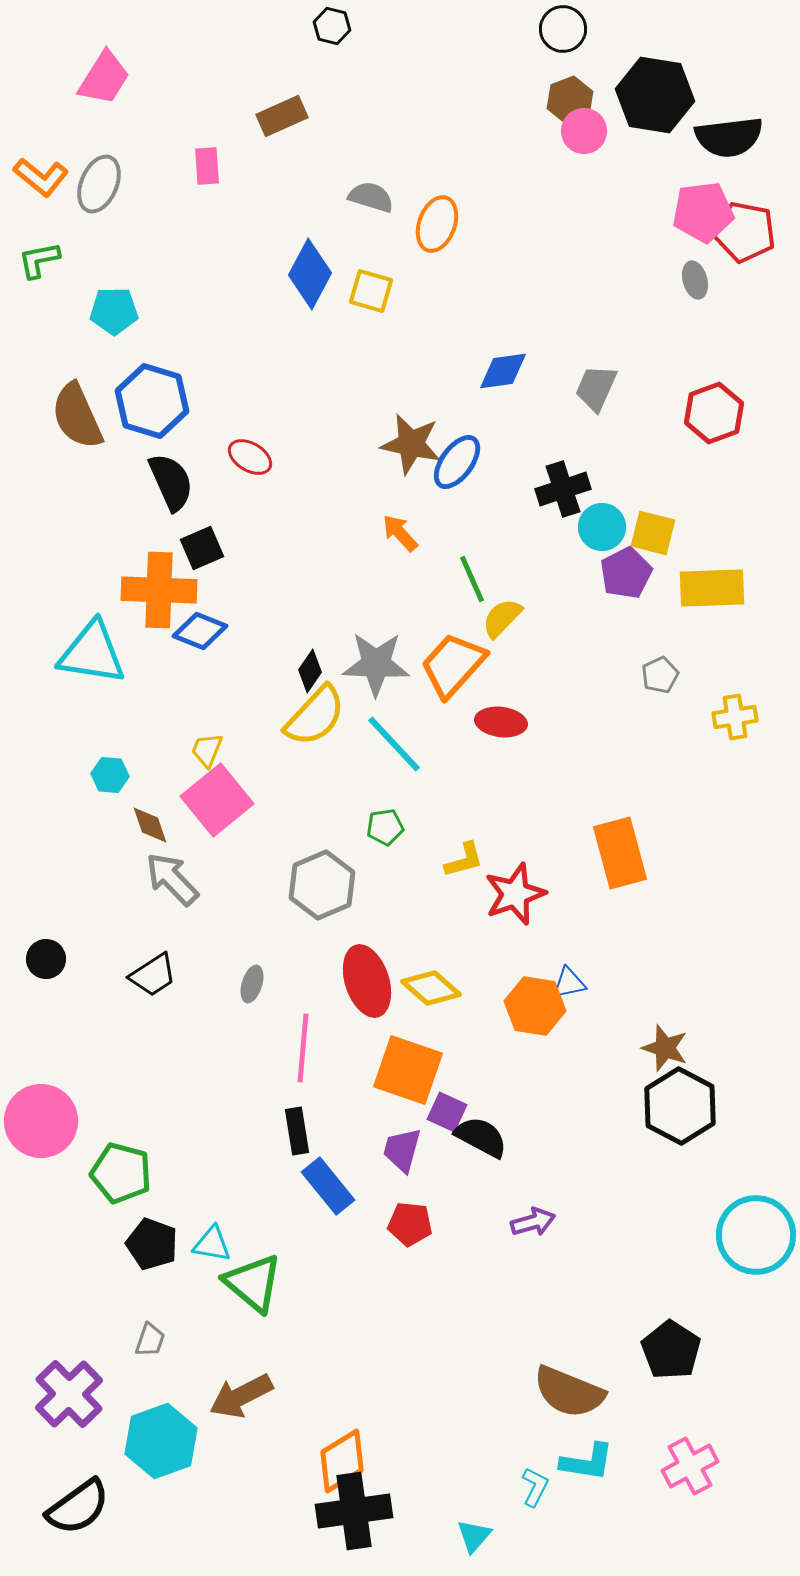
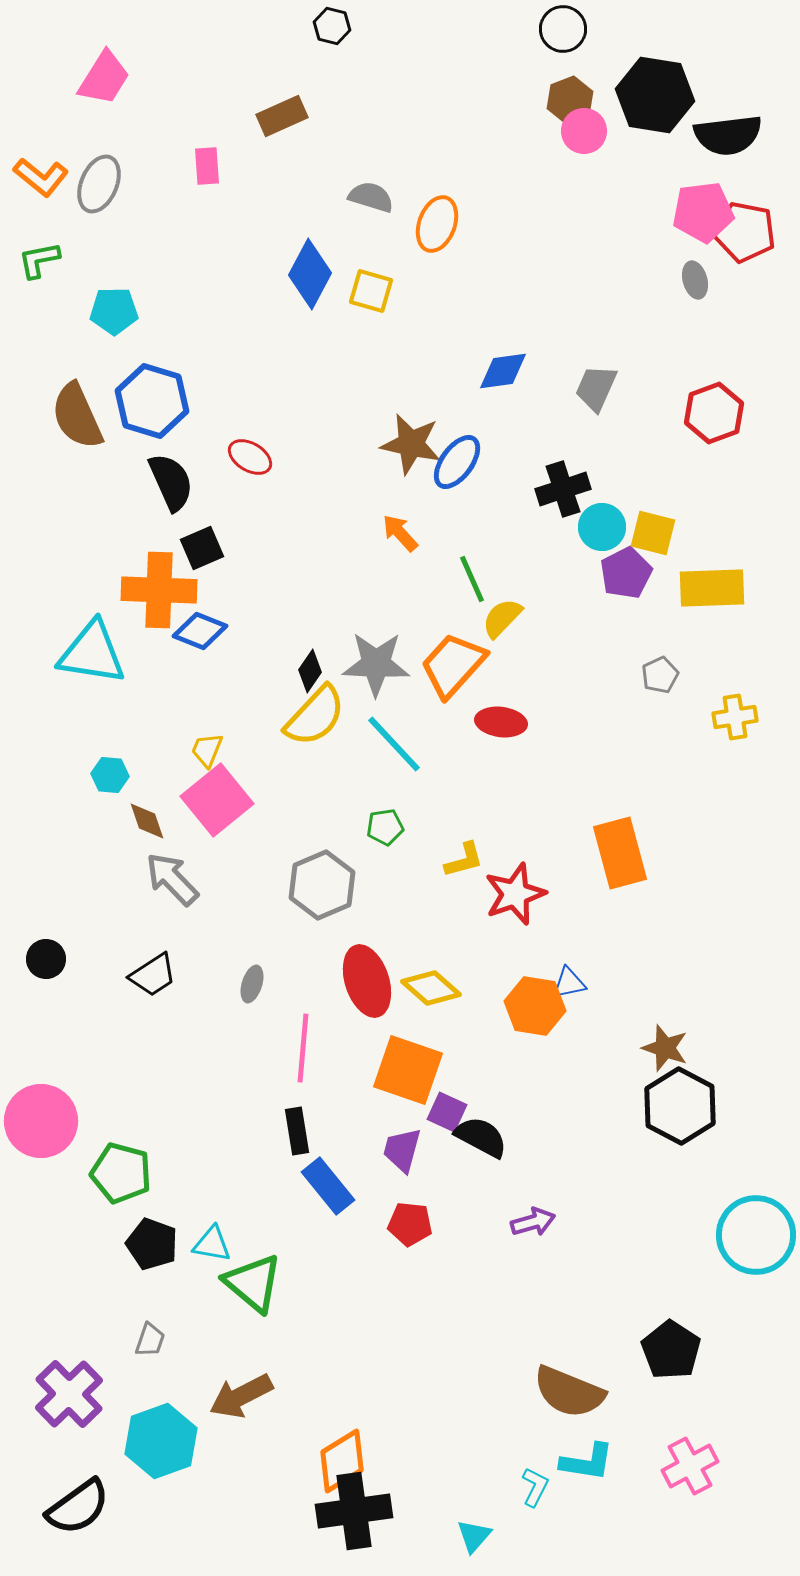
black semicircle at (729, 137): moved 1 px left, 2 px up
brown diamond at (150, 825): moved 3 px left, 4 px up
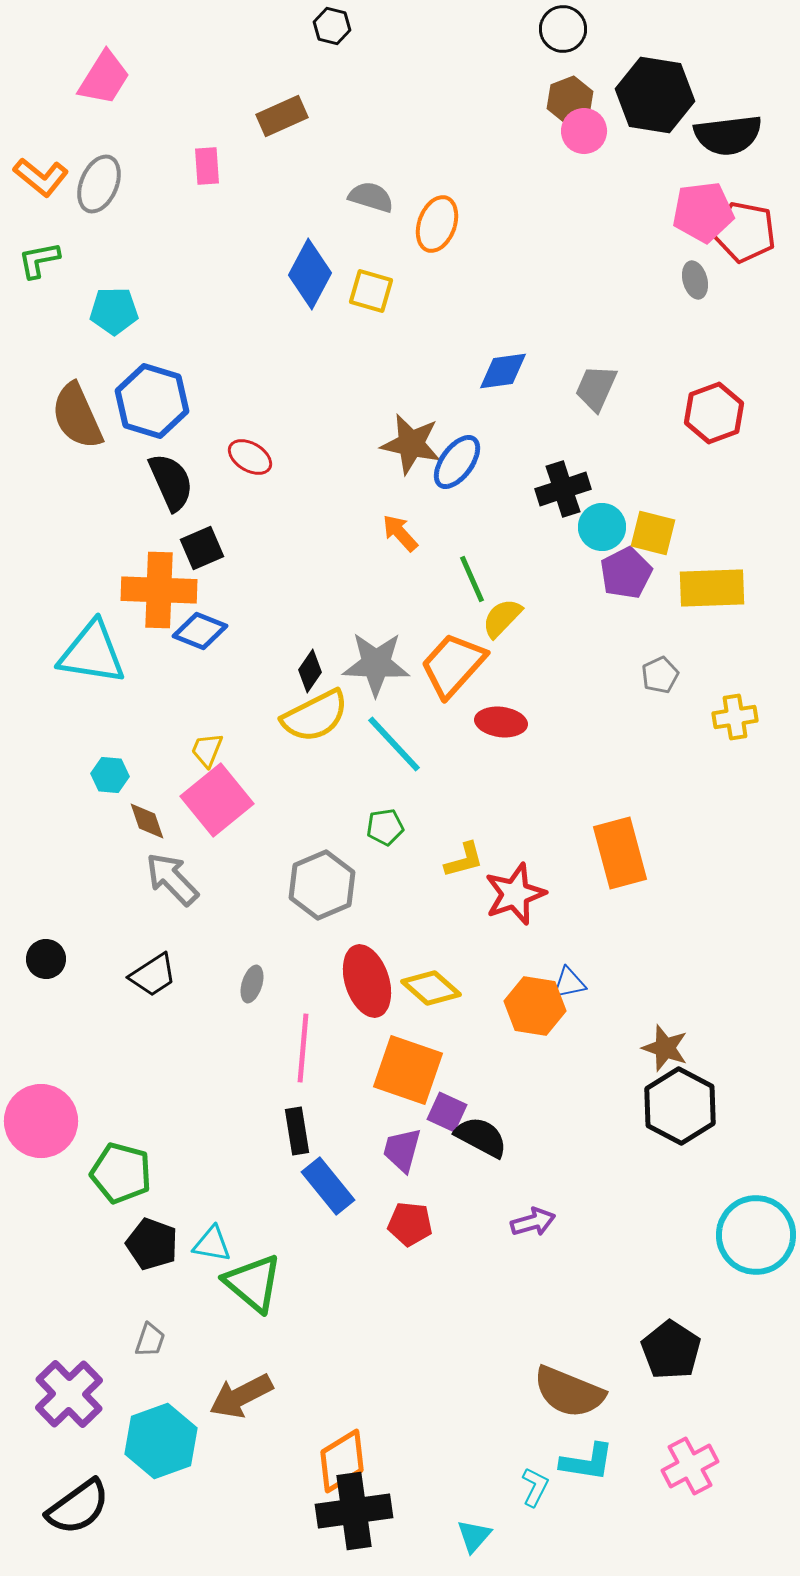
yellow semicircle at (315, 716): rotated 20 degrees clockwise
